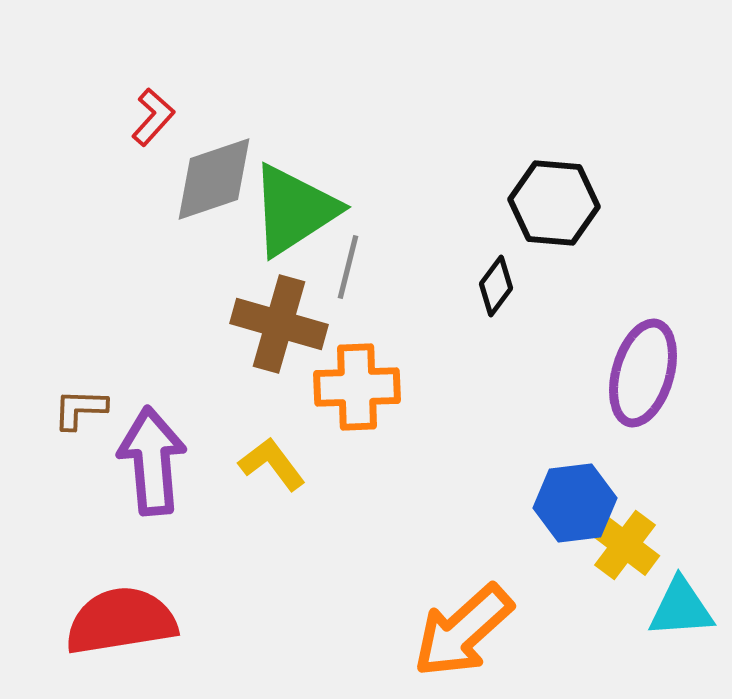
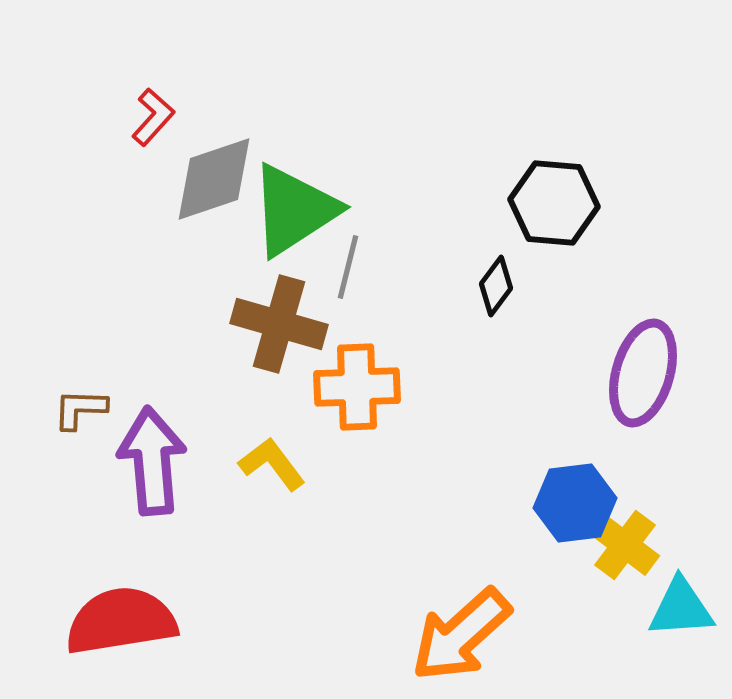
orange arrow: moved 2 px left, 4 px down
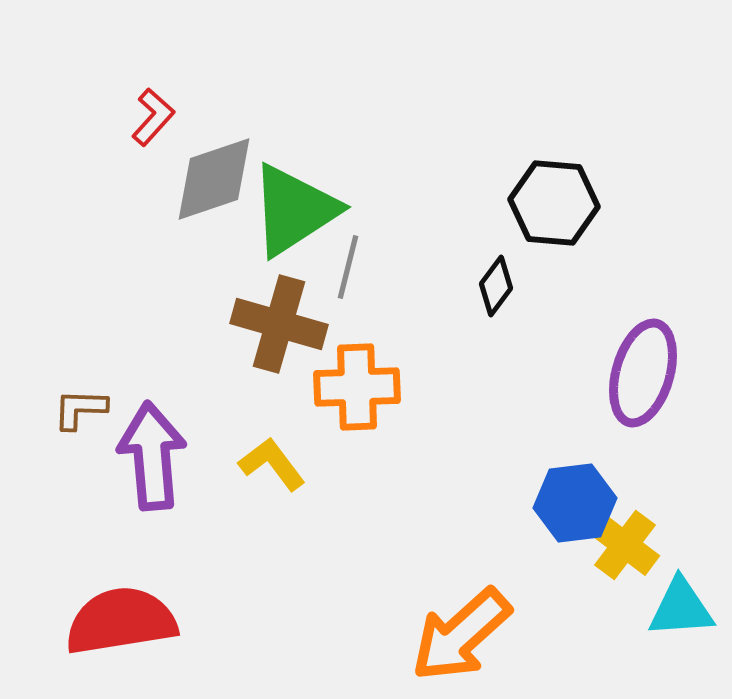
purple arrow: moved 5 px up
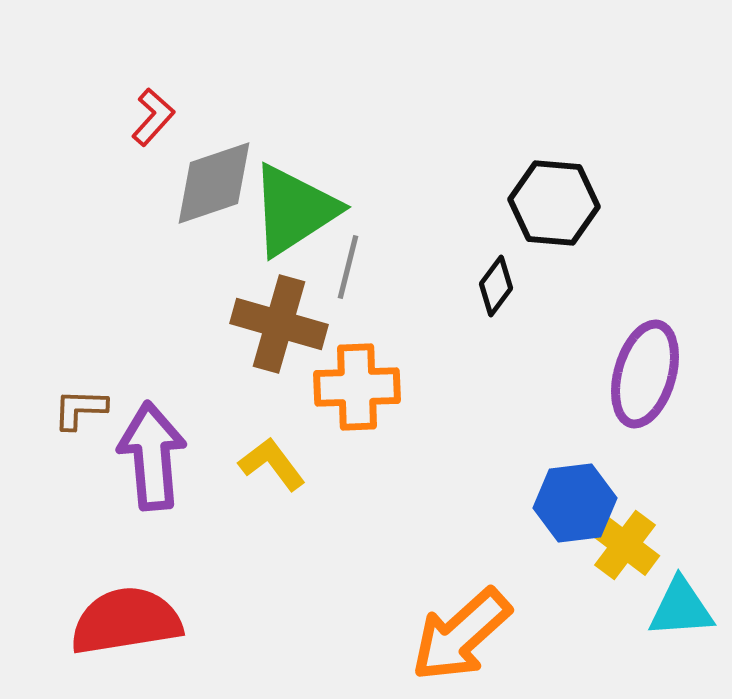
gray diamond: moved 4 px down
purple ellipse: moved 2 px right, 1 px down
red semicircle: moved 5 px right
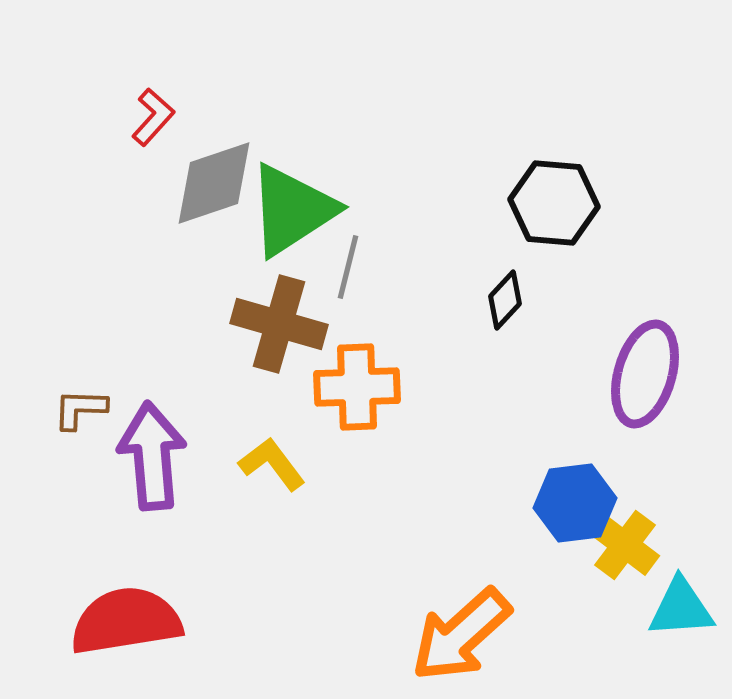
green triangle: moved 2 px left
black diamond: moved 9 px right, 14 px down; rotated 6 degrees clockwise
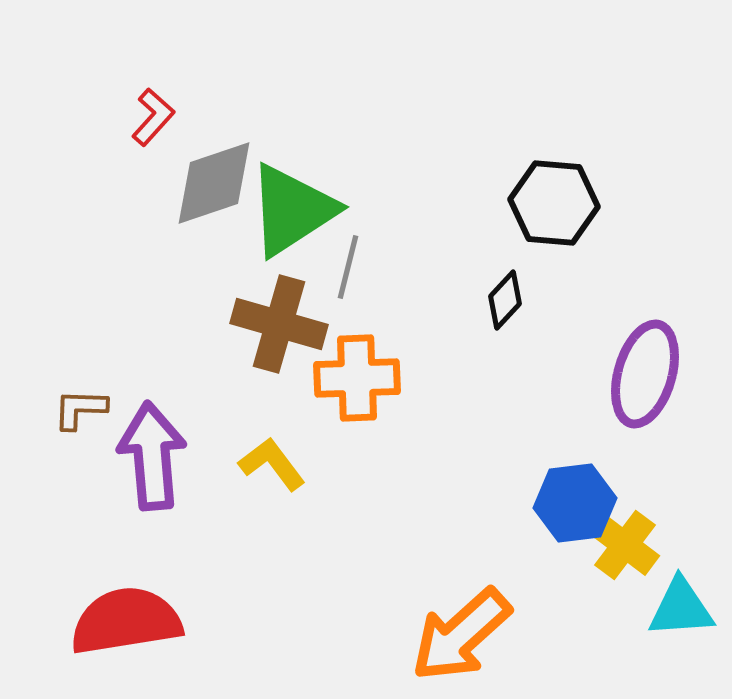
orange cross: moved 9 px up
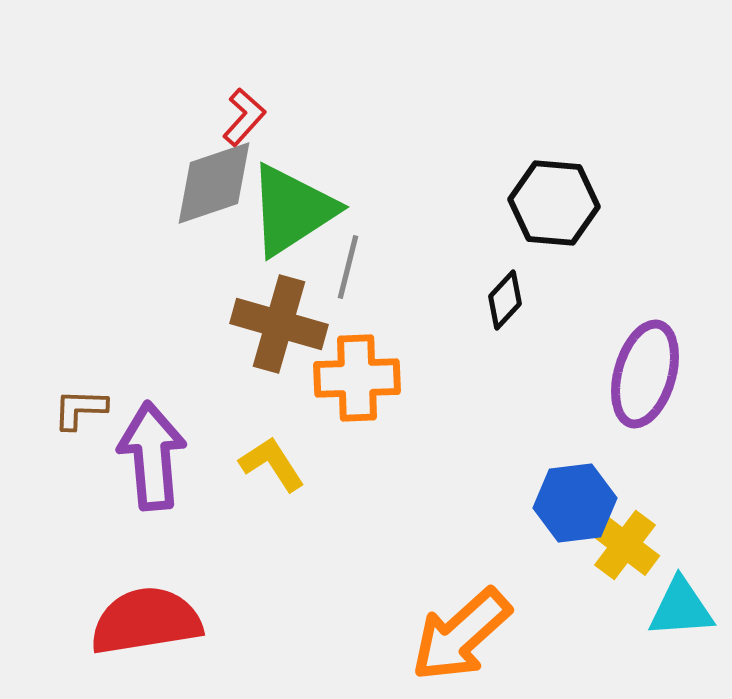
red L-shape: moved 91 px right
yellow L-shape: rotated 4 degrees clockwise
red semicircle: moved 20 px right
